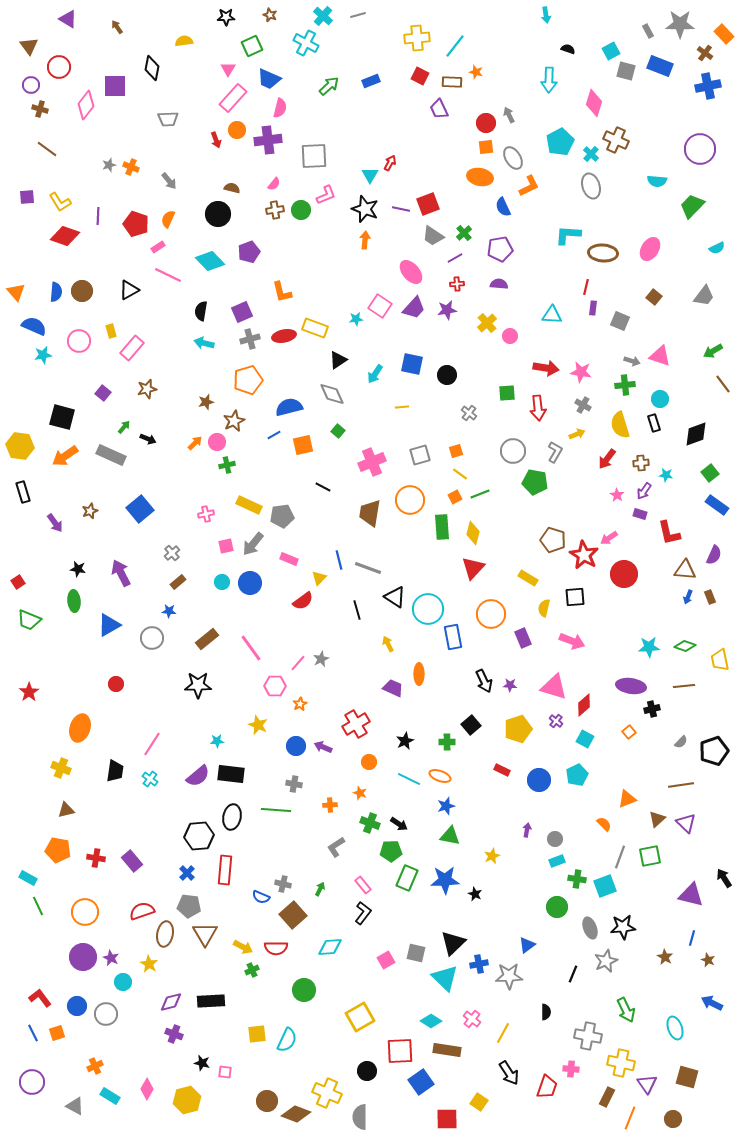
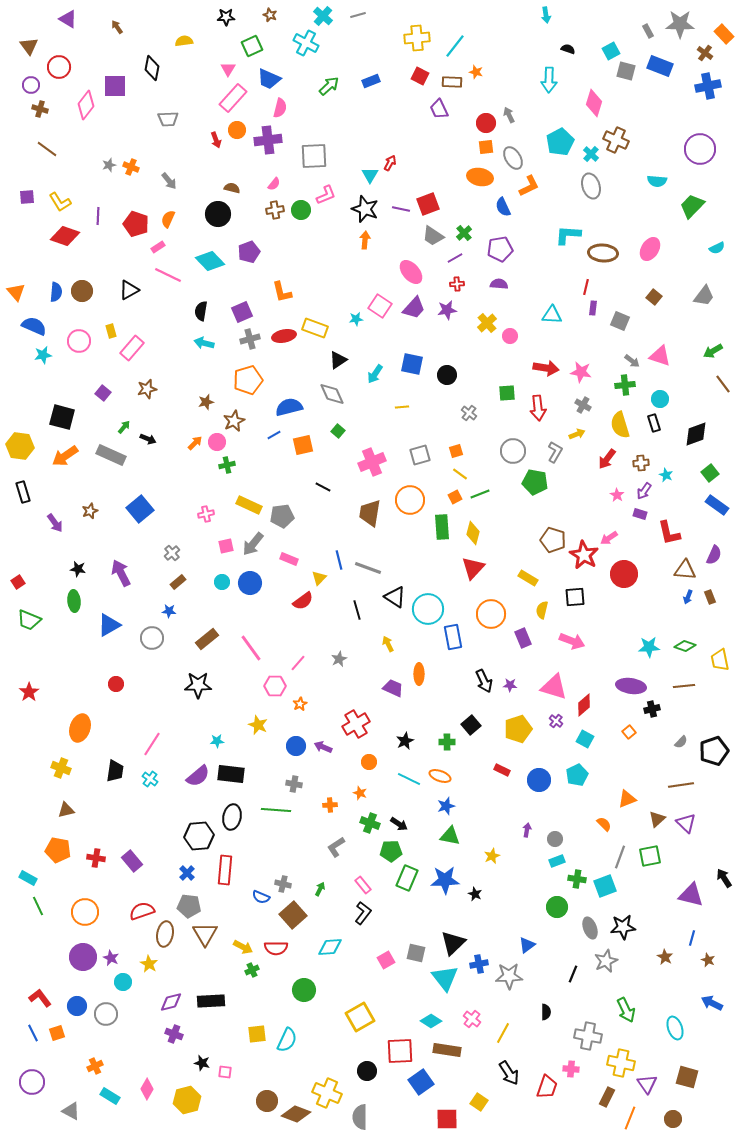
gray arrow at (632, 361): rotated 21 degrees clockwise
cyan star at (666, 475): rotated 16 degrees clockwise
yellow semicircle at (544, 608): moved 2 px left, 2 px down
gray star at (321, 659): moved 18 px right
cyan triangle at (445, 978): rotated 8 degrees clockwise
gray triangle at (75, 1106): moved 4 px left, 5 px down
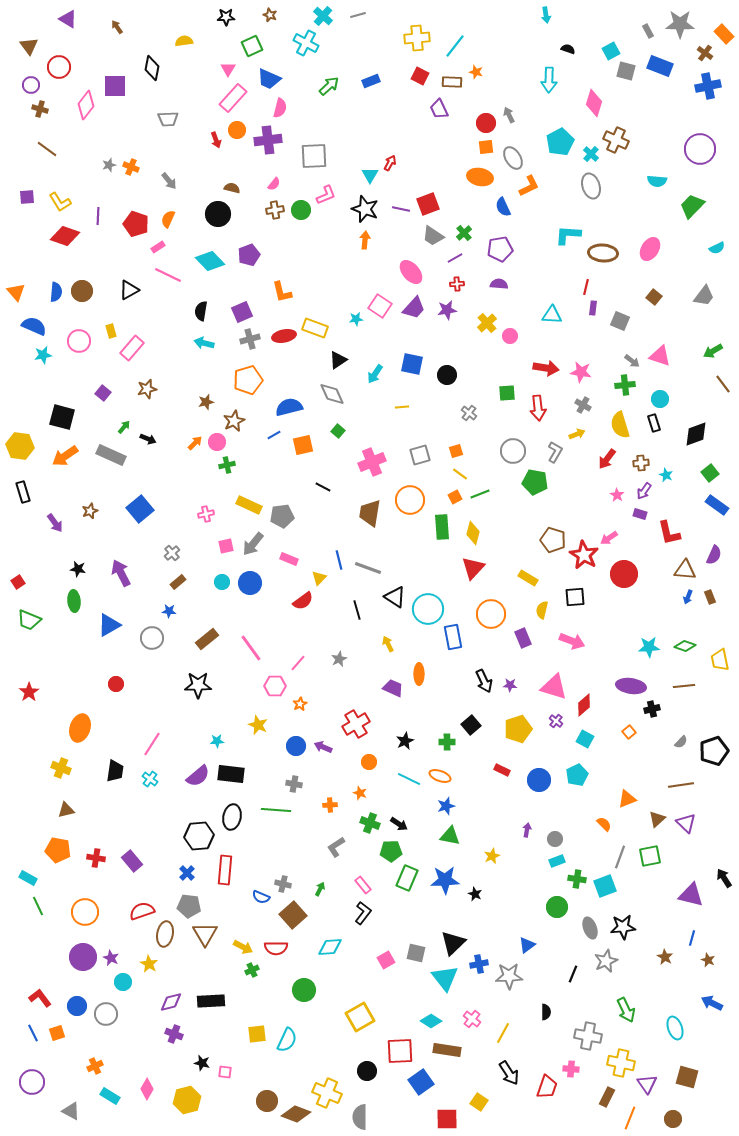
purple pentagon at (249, 252): moved 3 px down
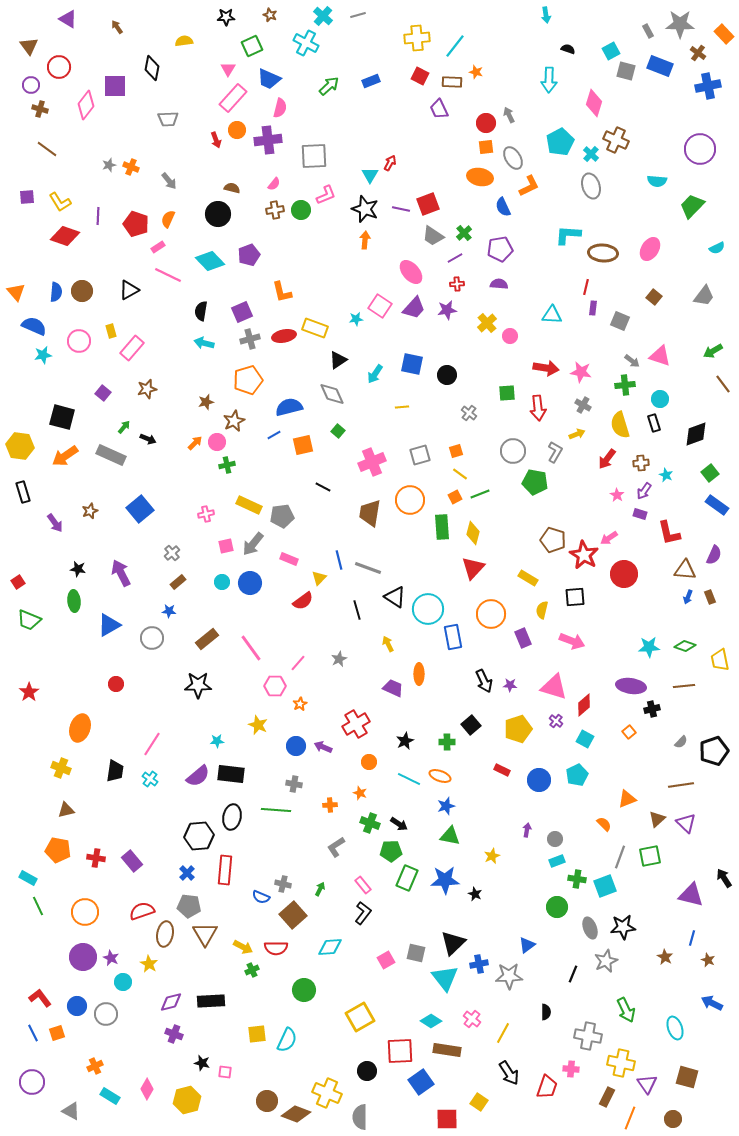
brown cross at (705, 53): moved 7 px left
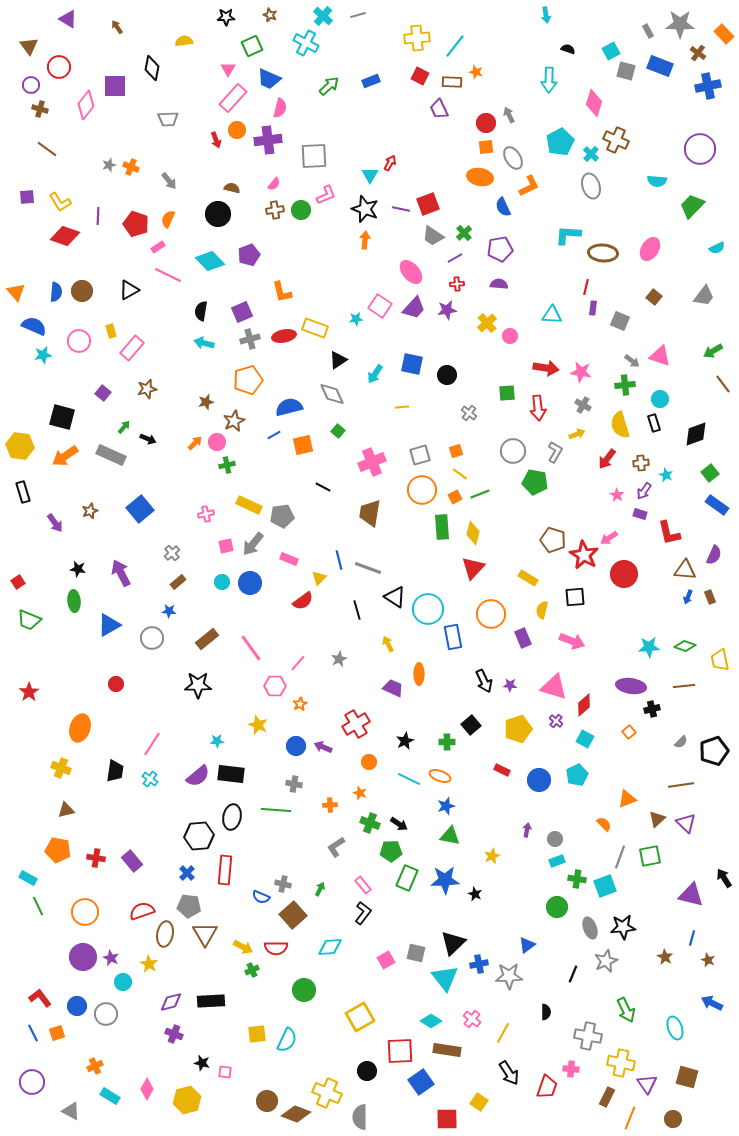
orange circle at (410, 500): moved 12 px right, 10 px up
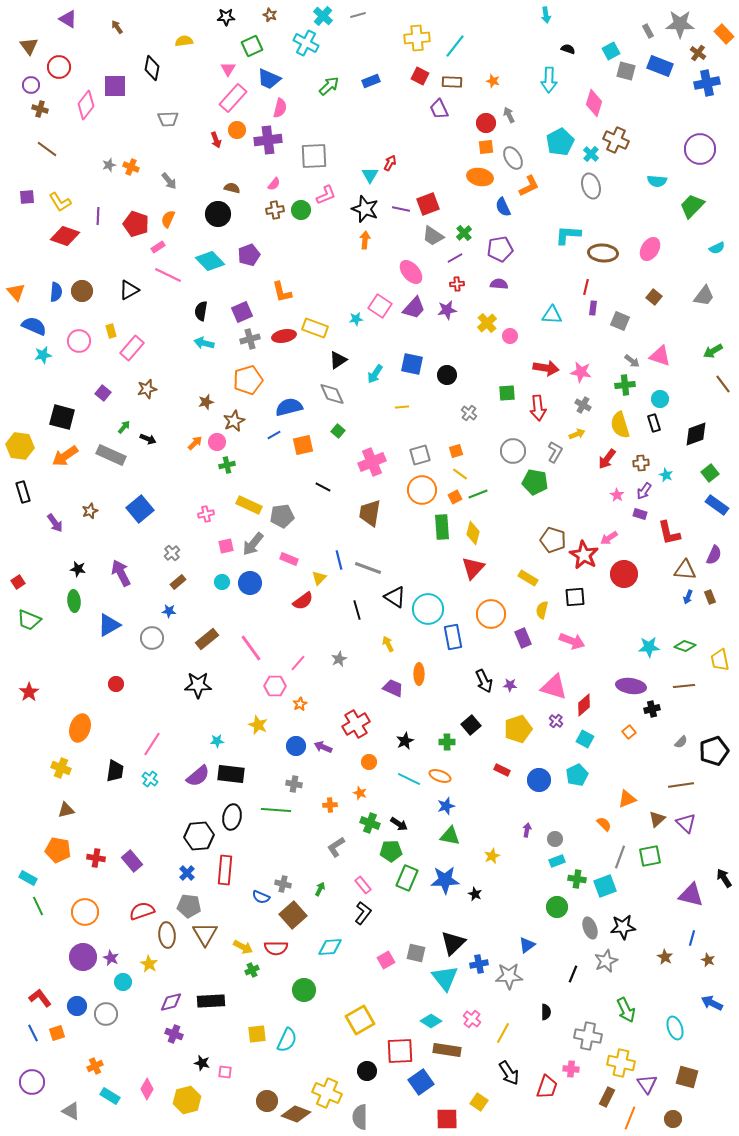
orange star at (476, 72): moved 17 px right, 9 px down
blue cross at (708, 86): moved 1 px left, 3 px up
green line at (480, 494): moved 2 px left
brown ellipse at (165, 934): moved 2 px right, 1 px down; rotated 15 degrees counterclockwise
yellow square at (360, 1017): moved 3 px down
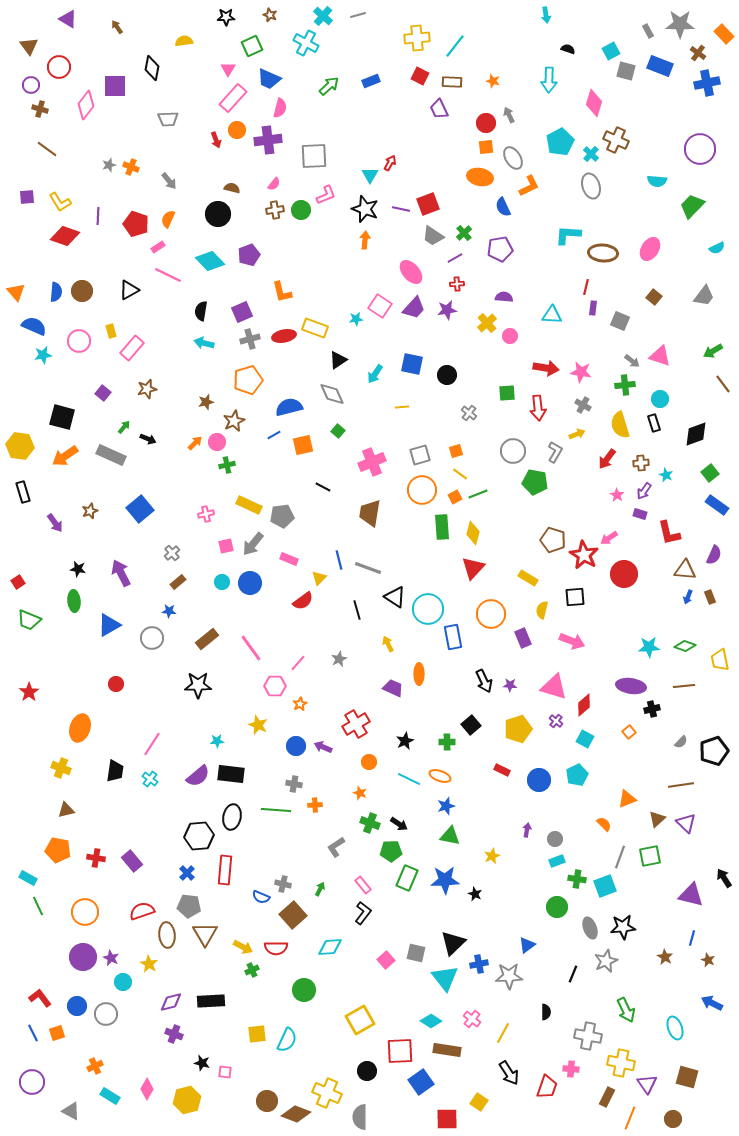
purple semicircle at (499, 284): moved 5 px right, 13 px down
orange cross at (330, 805): moved 15 px left
pink square at (386, 960): rotated 12 degrees counterclockwise
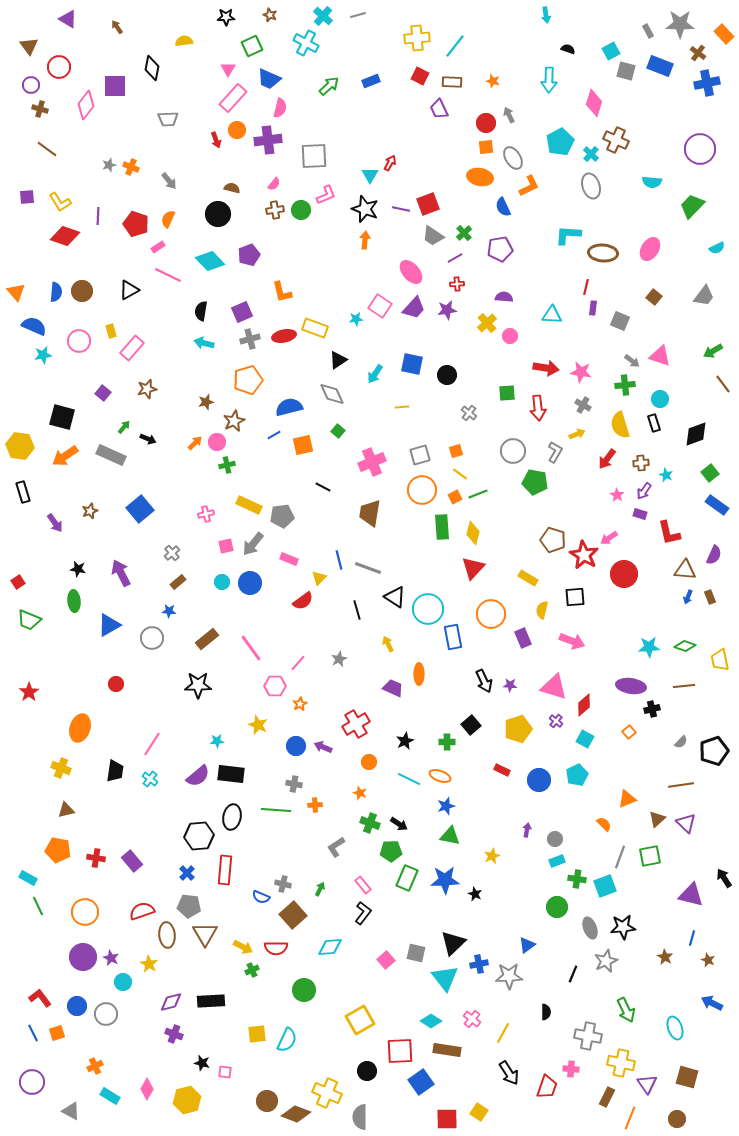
cyan semicircle at (657, 181): moved 5 px left, 1 px down
yellow square at (479, 1102): moved 10 px down
brown circle at (673, 1119): moved 4 px right
